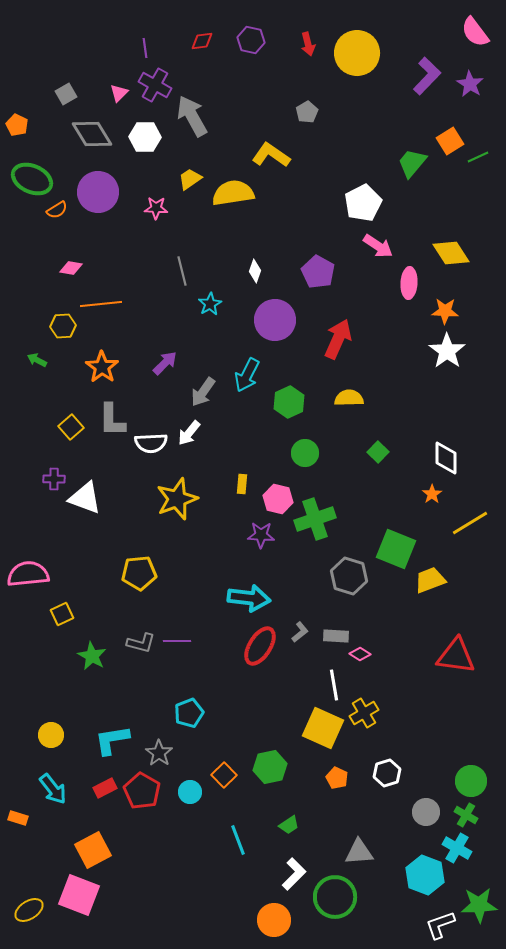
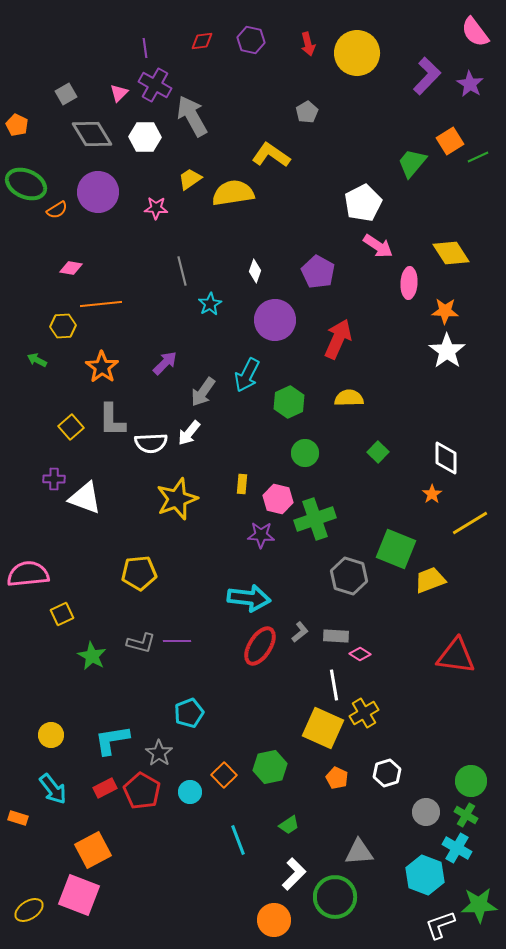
green ellipse at (32, 179): moved 6 px left, 5 px down
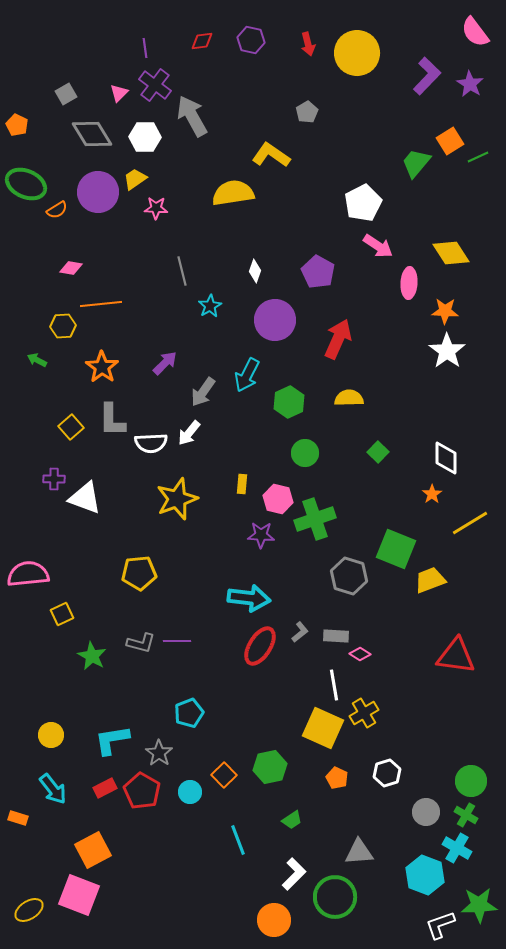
purple cross at (155, 85): rotated 8 degrees clockwise
green trapezoid at (412, 163): moved 4 px right
yellow trapezoid at (190, 179): moved 55 px left
cyan star at (210, 304): moved 2 px down
green trapezoid at (289, 825): moved 3 px right, 5 px up
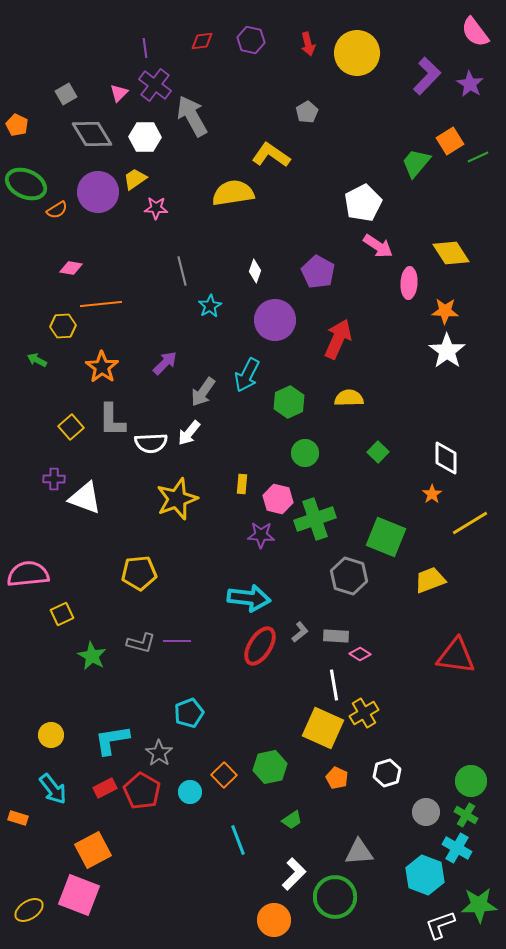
green square at (396, 549): moved 10 px left, 12 px up
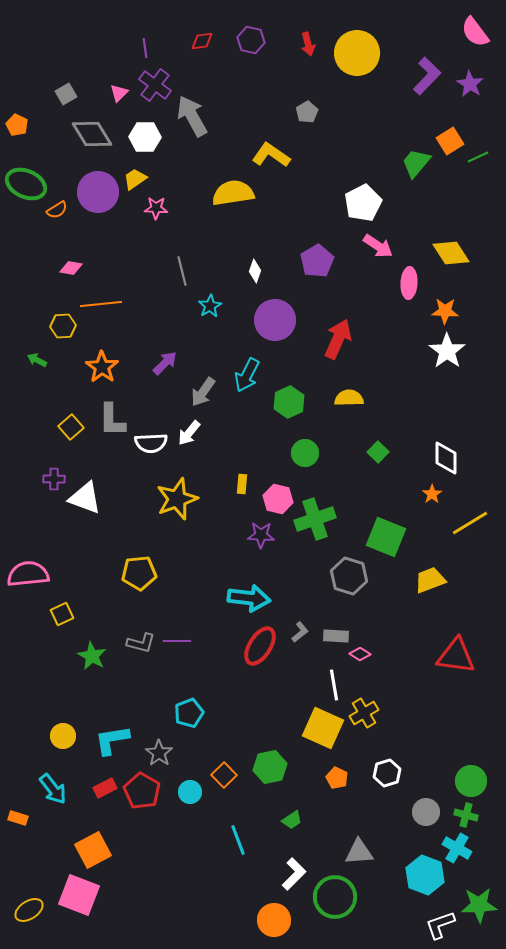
purple pentagon at (318, 272): moved 1 px left, 11 px up; rotated 12 degrees clockwise
yellow circle at (51, 735): moved 12 px right, 1 px down
green cross at (466, 815): rotated 15 degrees counterclockwise
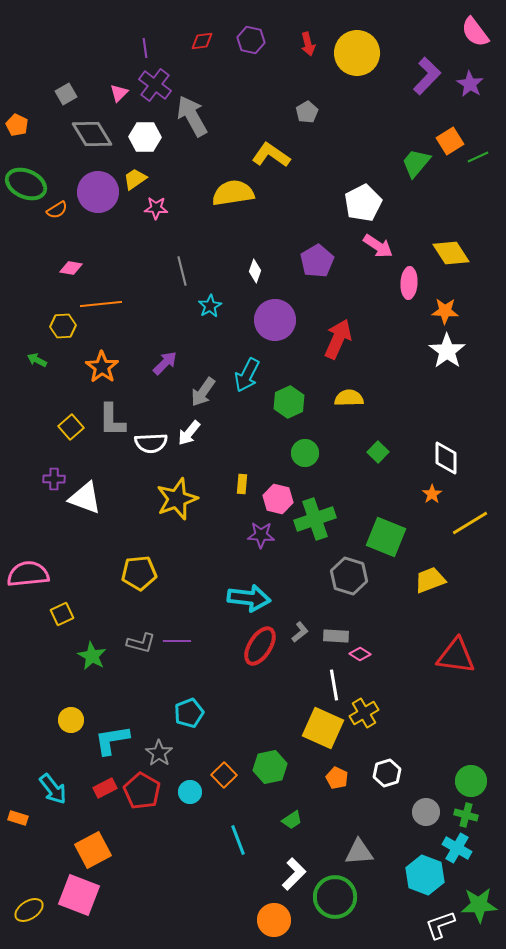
yellow circle at (63, 736): moved 8 px right, 16 px up
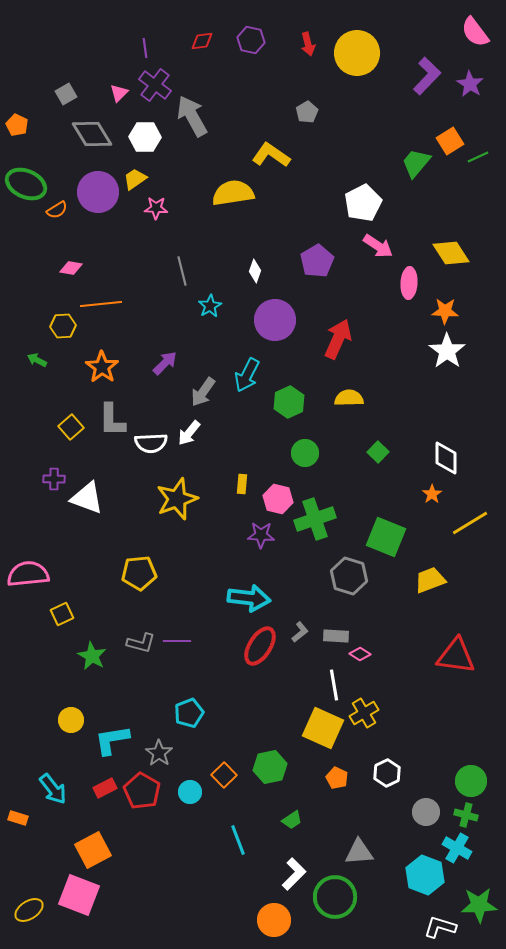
white triangle at (85, 498): moved 2 px right
white hexagon at (387, 773): rotated 8 degrees counterclockwise
white L-shape at (440, 925): moved 2 px down; rotated 36 degrees clockwise
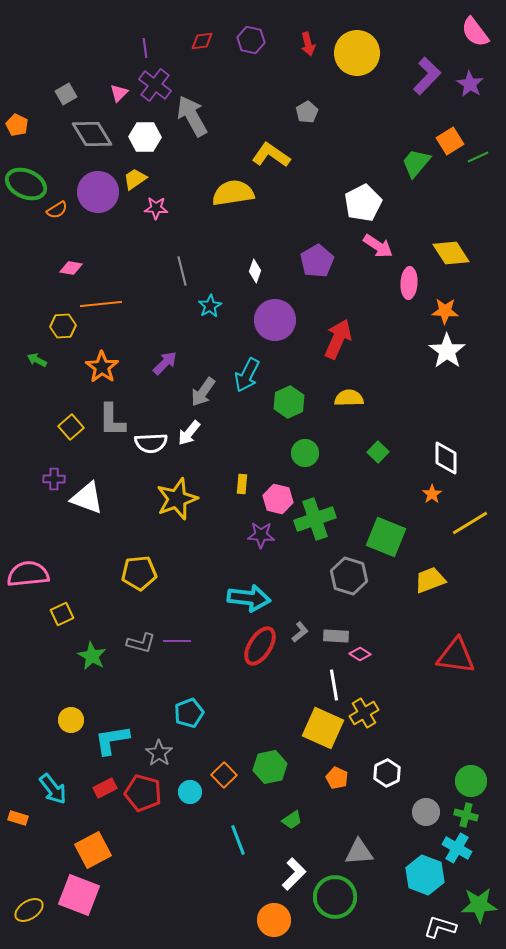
red pentagon at (142, 791): moved 1 px right, 2 px down; rotated 15 degrees counterclockwise
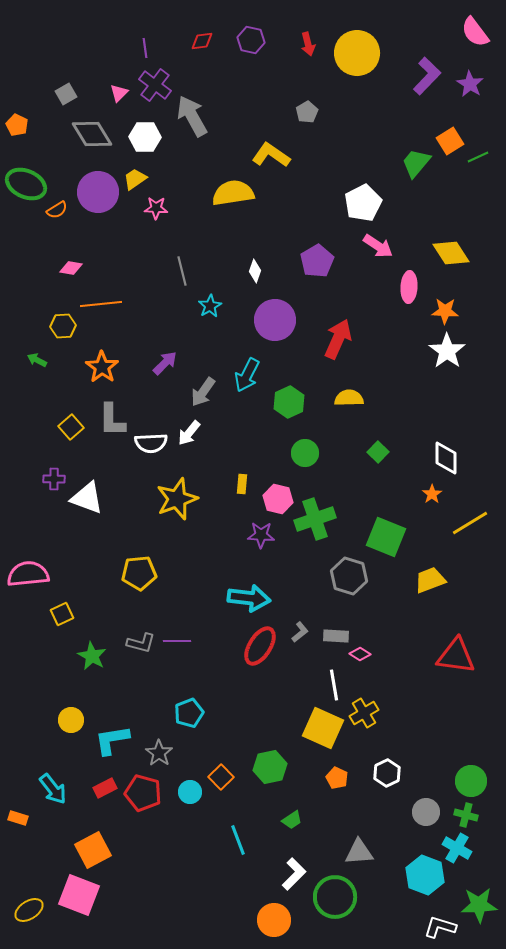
pink ellipse at (409, 283): moved 4 px down
orange square at (224, 775): moved 3 px left, 2 px down
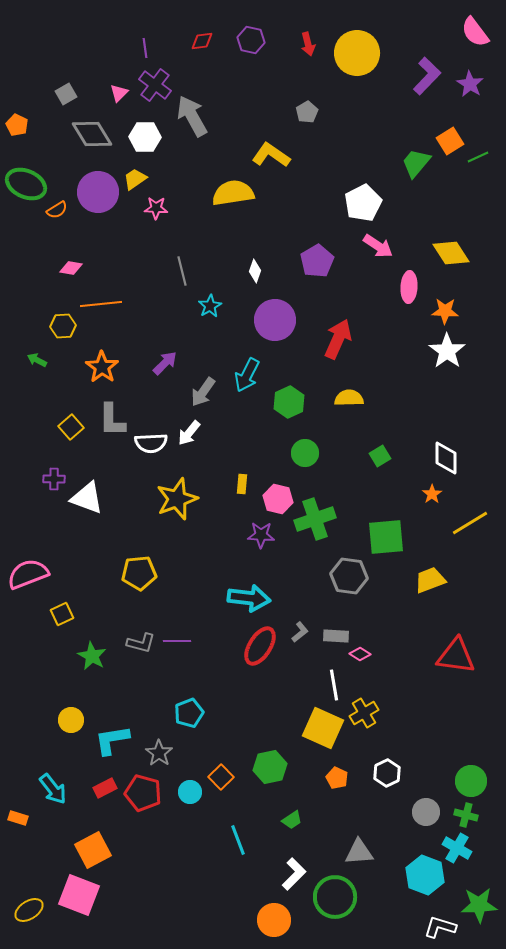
green square at (378, 452): moved 2 px right, 4 px down; rotated 15 degrees clockwise
green square at (386, 537): rotated 27 degrees counterclockwise
pink semicircle at (28, 574): rotated 15 degrees counterclockwise
gray hexagon at (349, 576): rotated 9 degrees counterclockwise
